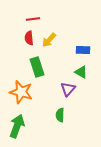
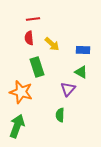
yellow arrow: moved 3 px right, 4 px down; rotated 91 degrees counterclockwise
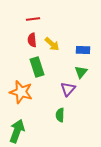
red semicircle: moved 3 px right, 2 px down
green triangle: rotated 40 degrees clockwise
green arrow: moved 5 px down
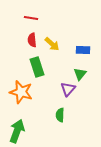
red line: moved 2 px left, 1 px up; rotated 16 degrees clockwise
green triangle: moved 1 px left, 2 px down
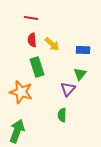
green semicircle: moved 2 px right
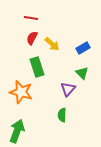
red semicircle: moved 2 px up; rotated 32 degrees clockwise
blue rectangle: moved 2 px up; rotated 32 degrees counterclockwise
green triangle: moved 2 px right, 1 px up; rotated 24 degrees counterclockwise
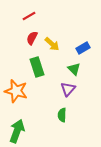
red line: moved 2 px left, 2 px up; rotated 40 degrees counterclockwise
green triangle: moved 8 px left, 4 px up
orange star: moved 5 px left, 1 px up
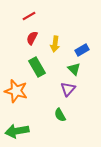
yellow arrow: moved 3 px right; rotated 56 degrees clockwise
blue rectangle: moved 1 px left, 2 px down
green rectangle: rotated 12 degrees counterclockwise
green semicircle: moved 2 px left; rotated 32 degrees counterclockwise
green arrow: rotated 120 degrees counterclockwise
